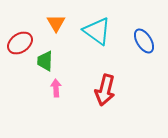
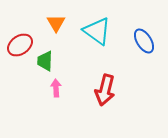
red ellipse: moved 2 px down
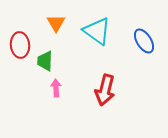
red ellipse: rotated 60 degrees counterclockwise
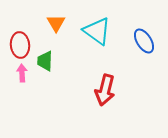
pink arrow: moved 34 px left, 15 px up
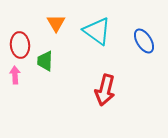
pink arrow: moved 7 px left, 2 px down
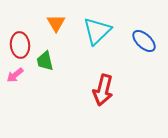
cyan triangle: rotated 40 degrees clockwise
blue ellipse: rotated 15 degrees counterclockwise
green trapezoid: rotated 15 degrees counterclockwise
pink arrow: rotated 126 degrees counterclockwise
red arrow: moved 2 px left
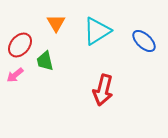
cyan triangle: rotated 12 degrees clockwise
red ellipse: rotated 45 degrees clockwise
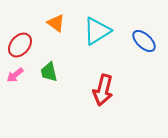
orange triangle: rotated 24 degrees counterclockwise
green trapezoid: moved 4 px right, 11 px down
